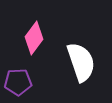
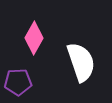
pink diamond: rotated 8 degrees counterclockwise
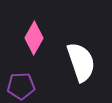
purple pentagon: moved 3 px right, 4 px down
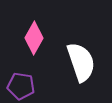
purple pentagon: rotated 12 degrees clockwise
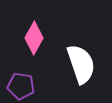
white semicircle: moved 2 px down
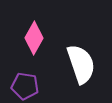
purple pentagon: moved 4 px right
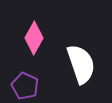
purple pentagon: rotated 16 degrees clockwise
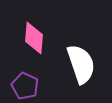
pink diamond: rotated 24 degrees counterclockwise
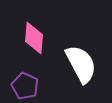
white semicircle: rotated 9 degrees counterclockwise
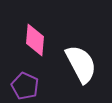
pink diamond: moved 1 px right, 2 px down
